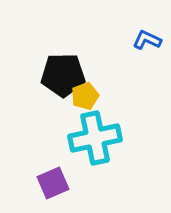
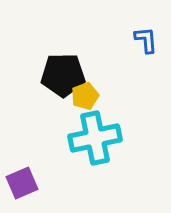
blue L-shape: moved 1 px left; rotated 60 degrees clockwise
purple square: moved 31 px left
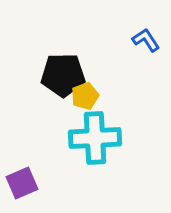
blue L-shape: rotated 28 degrees counterclockwise
cyan cross: rotated 9 degrees clockwise
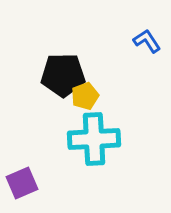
blue L-shape: moved 1 px right, 1 px down
cyan cross: moved 1 px left, 1 px down
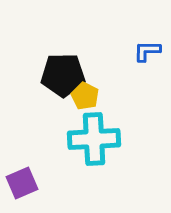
blue L-shape: moved 10 px down; rotated 56 degrees counterclockwise
yellow pentagon: rotated 24 degrees counterclockwise
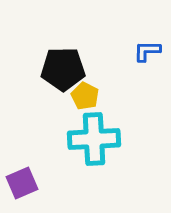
black pentagon: moved 6 px up
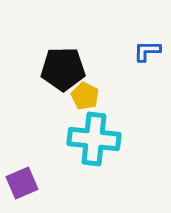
cyan cross: rotated 9 degrees clockwise
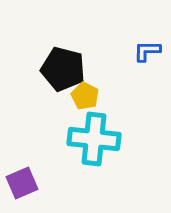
black pentagon: rotated 15 degrees clockwise
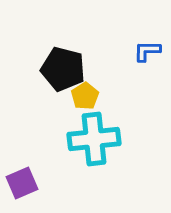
yellow pentagon: rotated 12 degrees clockwise
cyan cross: rotated 12 degrees counterclockwise
